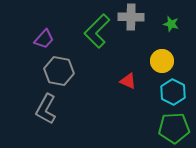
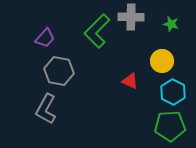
purple trapezoid: moved 1 px right, 1 px up
red triangle: moved 2 px right
green pentagon: moved 4 px left, 2 px up
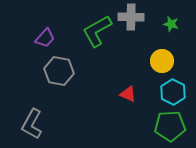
green L-shape: rotated 16 degrees clockwise
red triangle: moved 2 px left, 13 px down
gray L-shape: moved 14 px left, 15 px down
